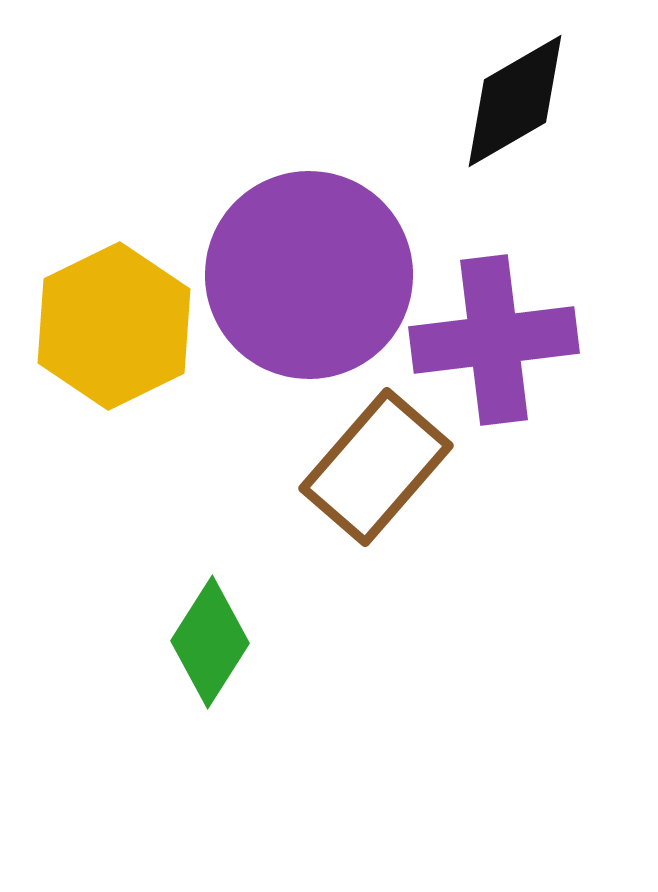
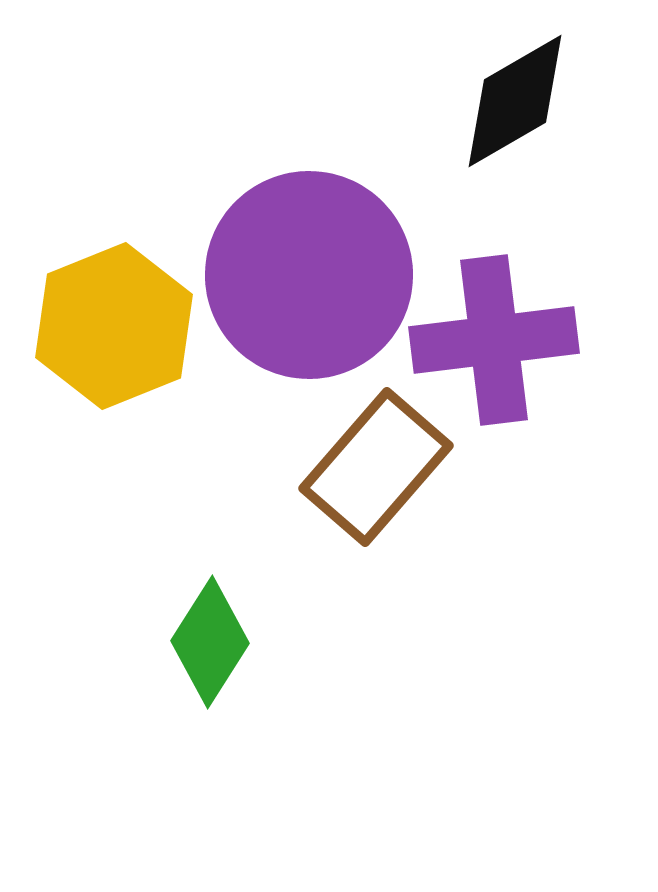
yellow hexagon: rotated 4 degrees clockwise
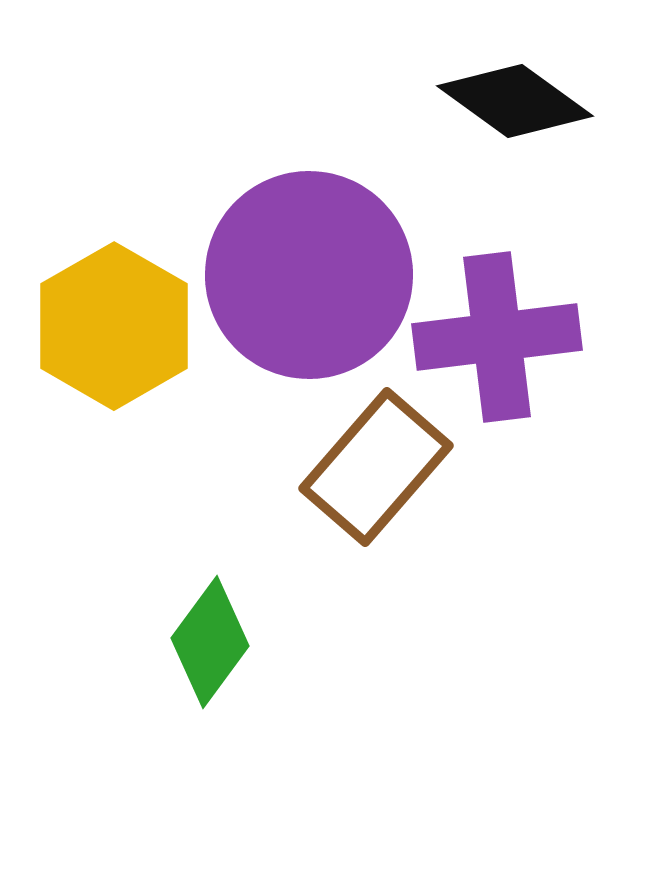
black diamond: rotated 66 degrees clockwise
yellow hexagon: rotated 8 degrees counterclockwise
purple cross: moved 3 px right, 3 px up
green diamond: rotated 4 degrees clockwise
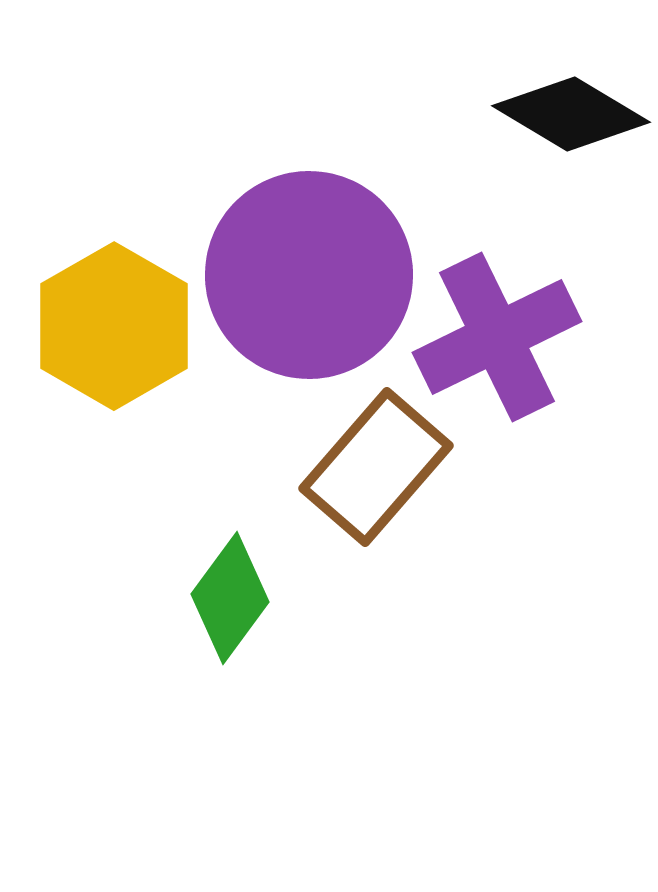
black diamond: moved 56 px right, 13 px down; rotated 5 degrees counterclockwise
purple cross: rotated 19 degrees counterclockwise
green diamond: moved 20 px right, 44 px up
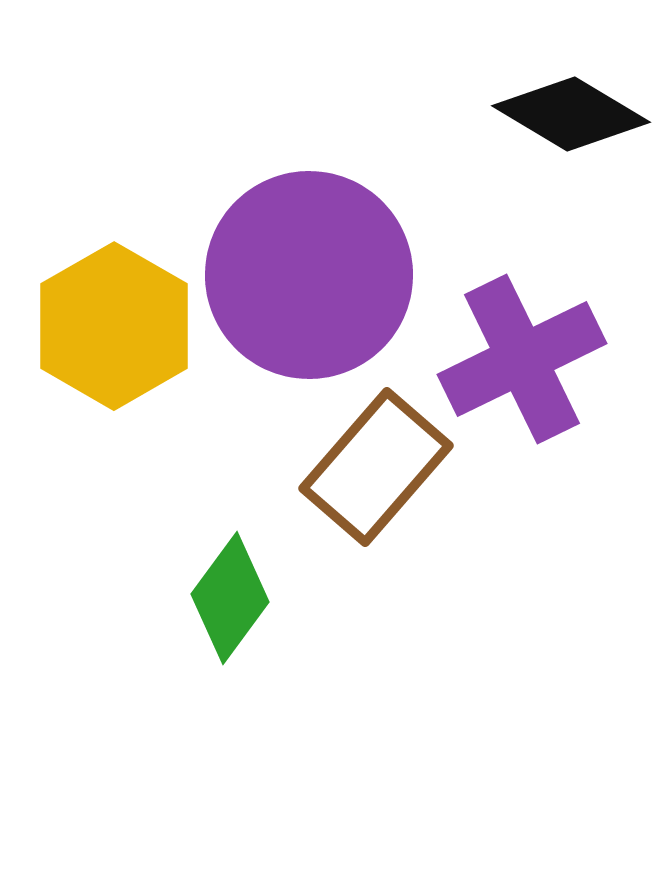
purple cross: moved 25 px right, 22 px down
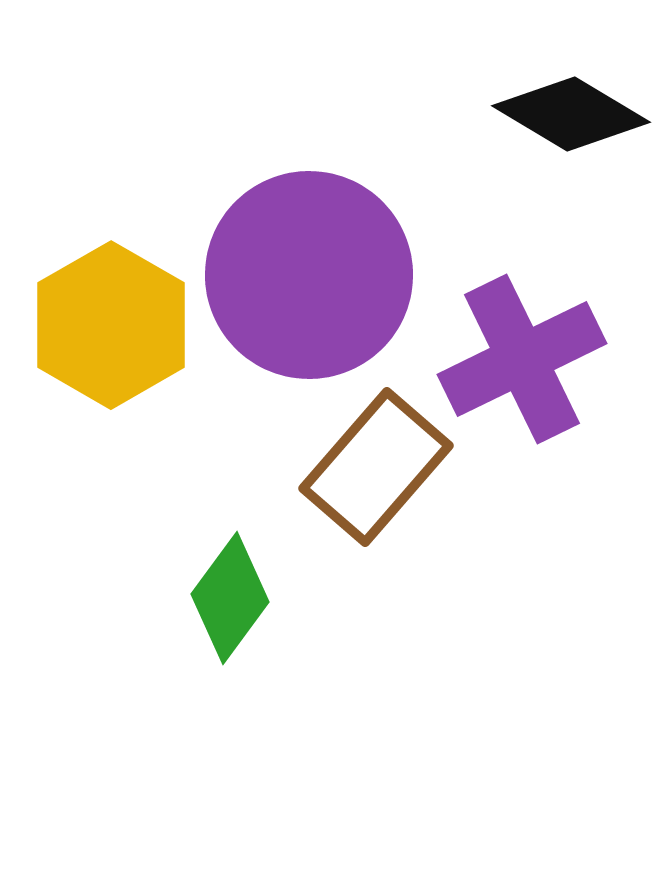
yellow hexagon: moved 3 px left, 1 px up
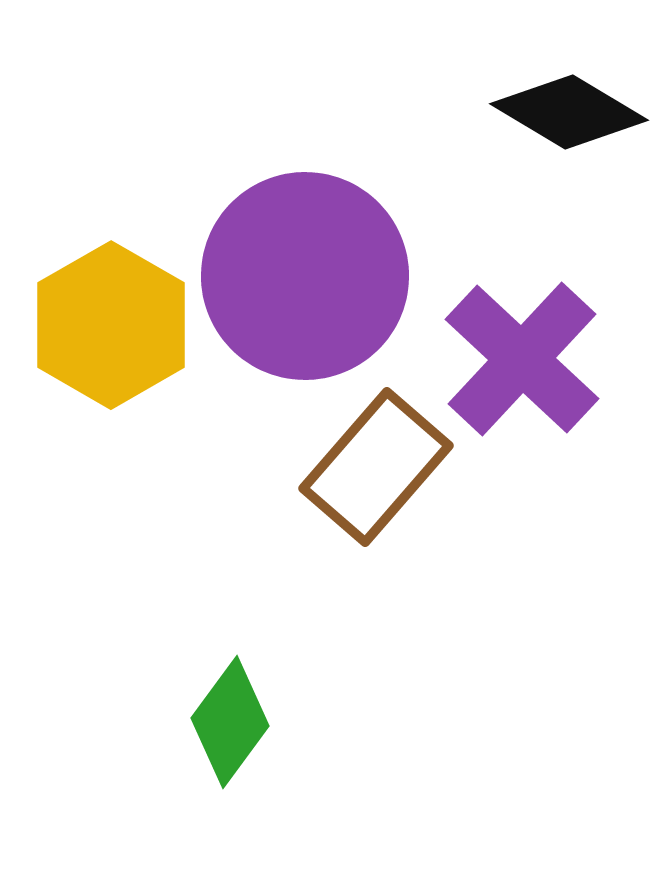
black diamond: moved 2 px left, 2 px up
purple circle: moved 4 px left, 1 px down
purple cross: rotated 21 degrees counterclockwise
green diamond: moved 124 px down
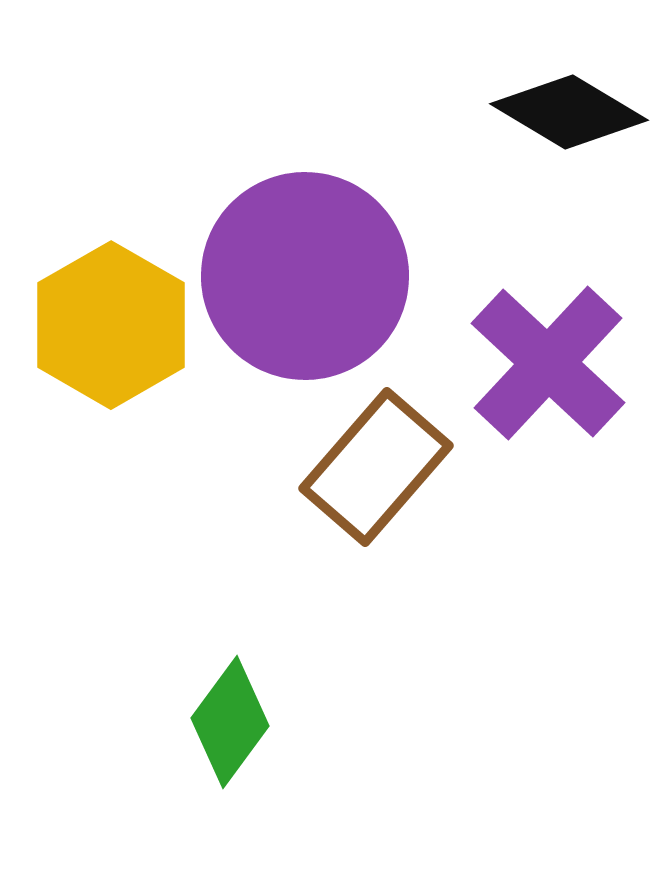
purple cross: moved 26 px right, 4 px down
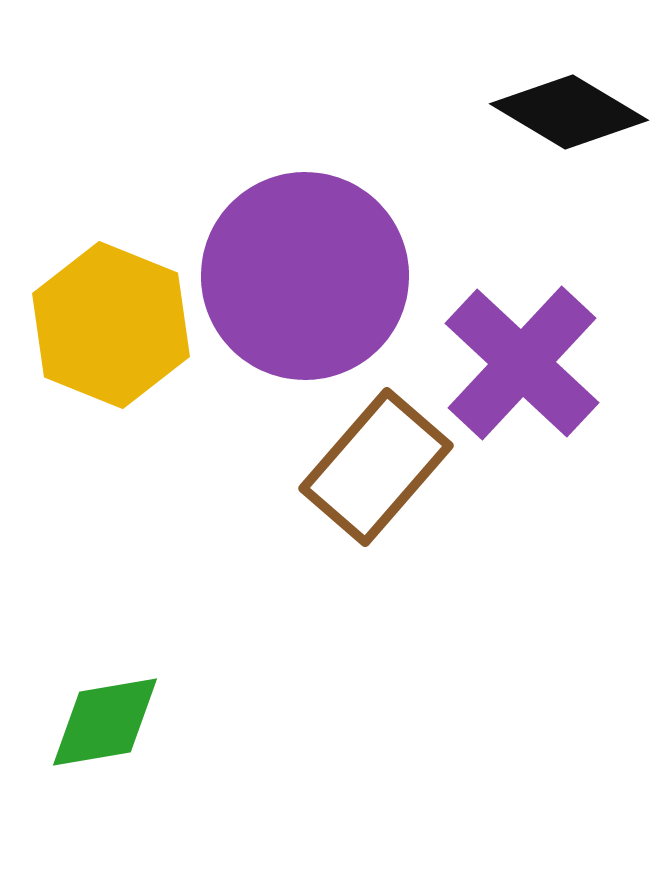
yellow hexagon: rotated 8 degrees counterclockwise
purple cross: moved 26 px left
green diamond: moved 125 px left; rotated 44 degrees clockwise
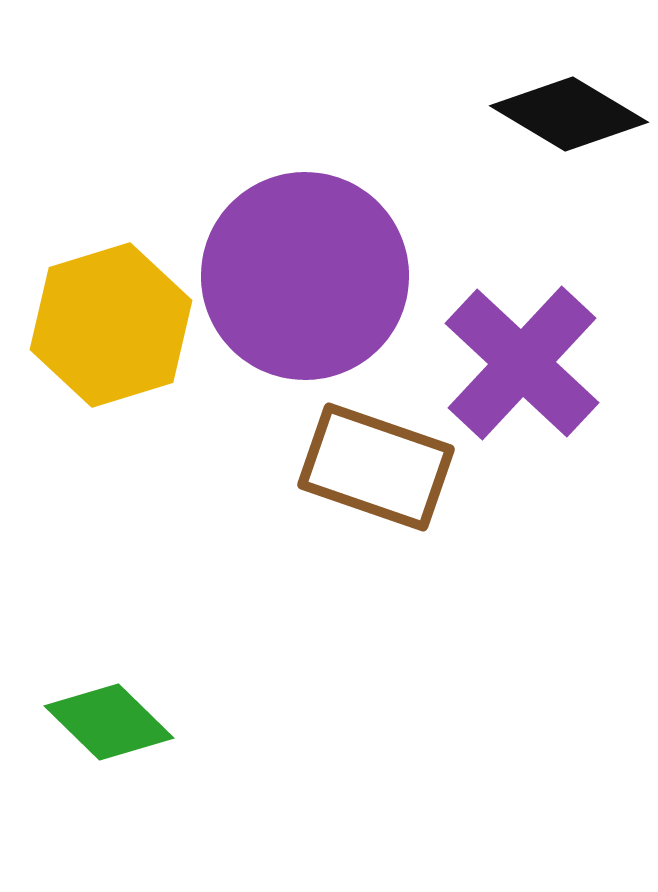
black diamond: moved 2 px down
yellow hexagon: rotated 21 degrees clockwise
brown rectangle: rotated 68 degrees clockwise
green diamond: moved 4 px right; rotated 54 degrees clockwise
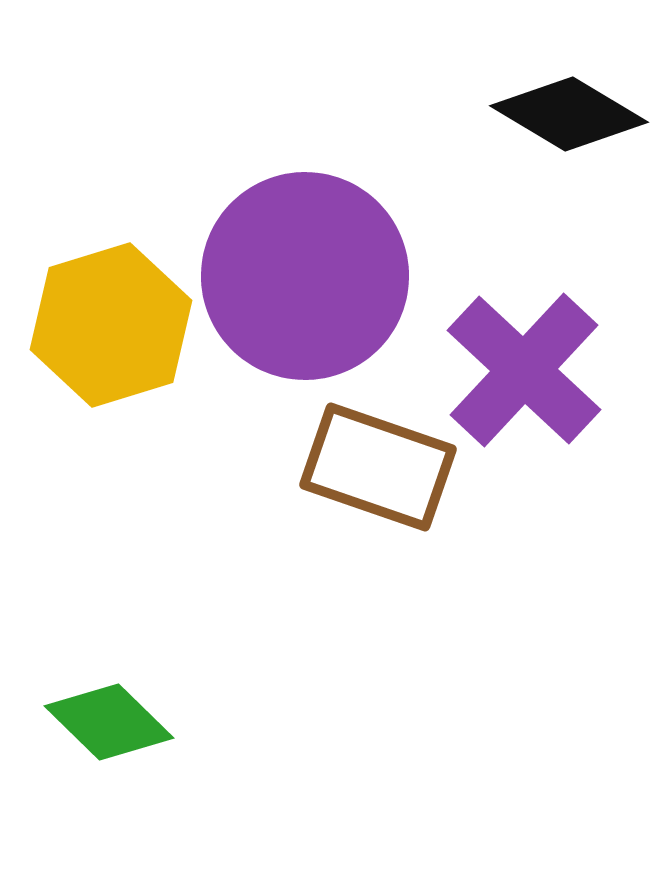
purple cross: moved 2 px right, 7 px down
brown rectangle: moved 2 px right
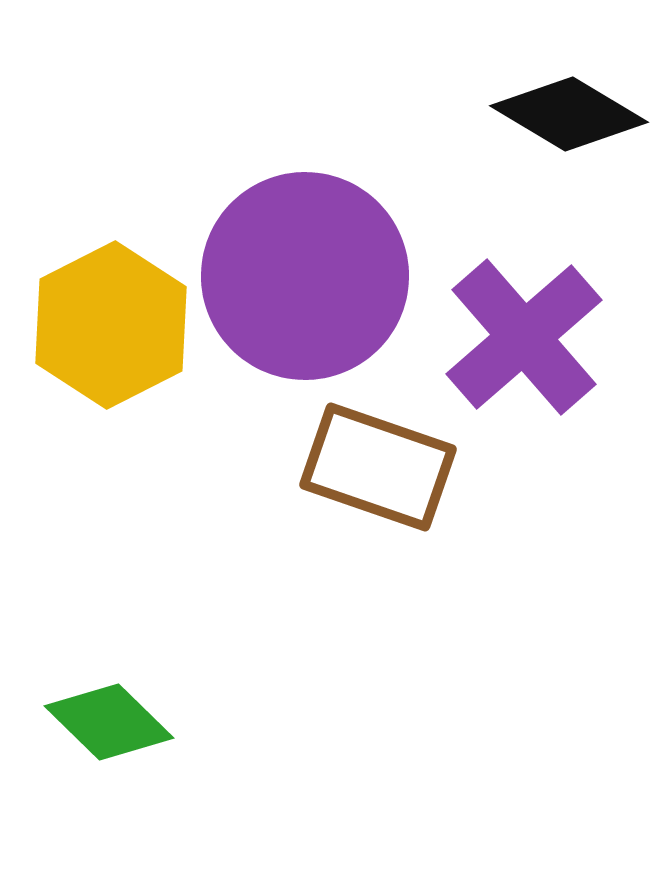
yellow hexagon: rotated 10 degrees counterclockwise
purple cross: moved 33 px up; rotated 6 degrees clockwise
